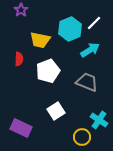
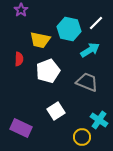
white line: moved 2 px right
cyan hexagon: moved 1 px left; rotated 25 degrees counterclockwise
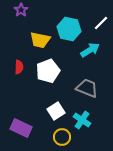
white line: moved 5 px right
red semicircle: moved 8 px down
gray trapezoid: moved 6 px down
cyan cross: moved 17 px left
yellow circle: moved 20 px left
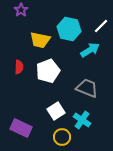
white line: moved 3 px down
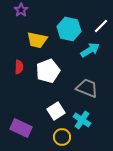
yellow trapezoid: moved 3 px left
